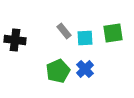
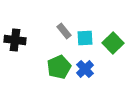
green square: moved 10 px down; rotated 35 degrees counterclockwise
green pentagon: moved 1 px right, 4 px up
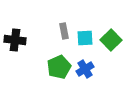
gray rectangle: rotated 28 degrees clockwise
green square: moved 2 px left, 3 px up
blue cross: rotated 12 degrees clockwise
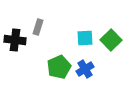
gray rectangle: moved 26 px left, 4 px up; rotated 28 degrees clockwise
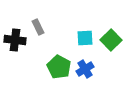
gray rectangle: rotated 42 degrees counterclockwise
green pentagon: rotated 20 degrees counterclockwise
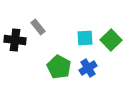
gray rectangle: rotated 14 degrees counterclockwise
blue cross: moved 3 px right, 1 px up
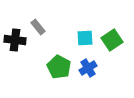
green square: moved 1 px right; rotated 10 degrees clockwise
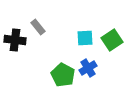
green pentagon: moved 4 px right, 8 px down
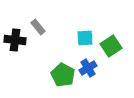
green square: moved 1 px left, 6 px down
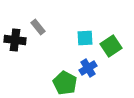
green pentagon: moved 2 px right, 8 px down
